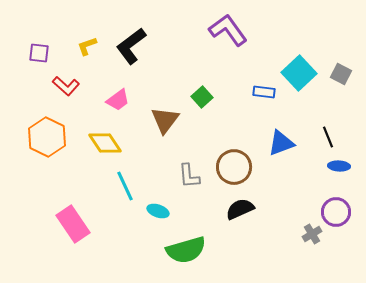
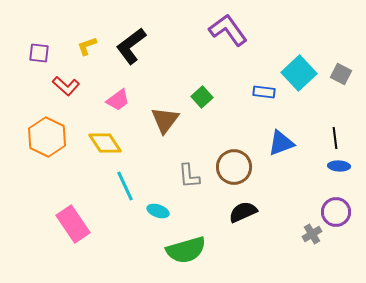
black line: moved 7 px right, 1 px down; rotated 15 degrees clockwise
black semicircle: moved 3 px right, 3 px down
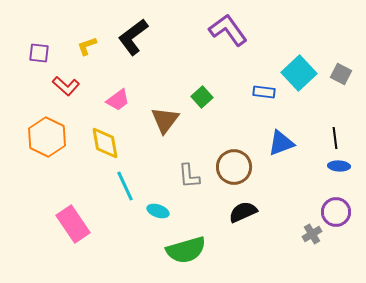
black L-shape: moved 2 px right, 9 px up
yellow diamond: rotated 24 degrees clockwise
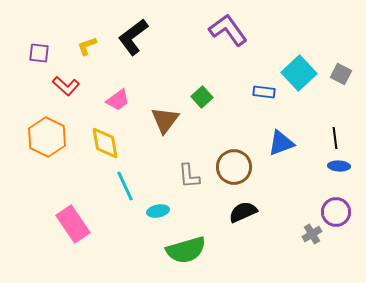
cyan ellipse: rotated 30 degrees counterclockwise
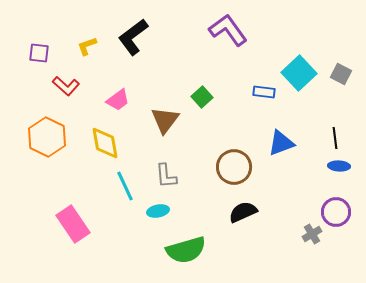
gray L-shape: moved 23 px left
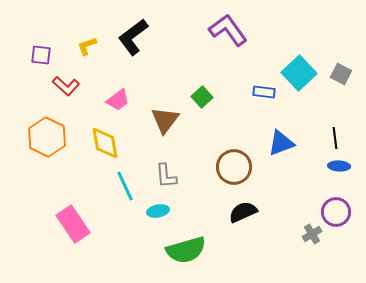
purple square: moved 2 px right, 2 px down
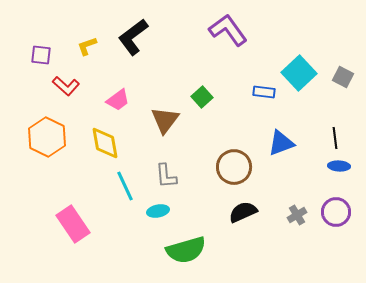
gray square: moved 2 px right, 3 px down
gray cross: moved 15 px left, 19 px up
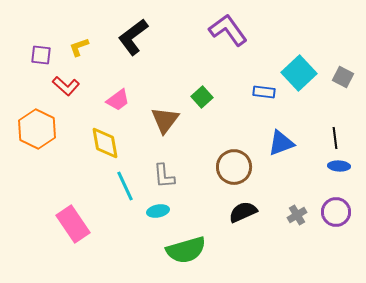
yellow L-shape: moved 8 px left, 1 px down
orange hexagon: moved 10 px left, 8 px up
gray L-shape: moved 2 px left
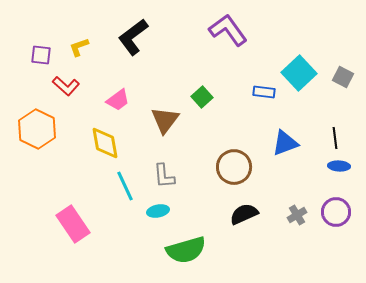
blue triangle: moved 4 px right
black semicircle: moved 1 px right, 2 px down
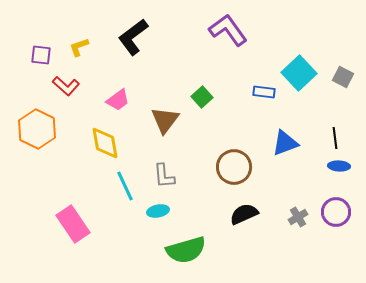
gray cross: moved 1 px right, 2 px down
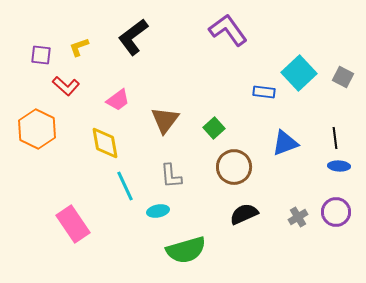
green square: moved 12 px right, 31 px down
gray L-shape: moved 7 px right
